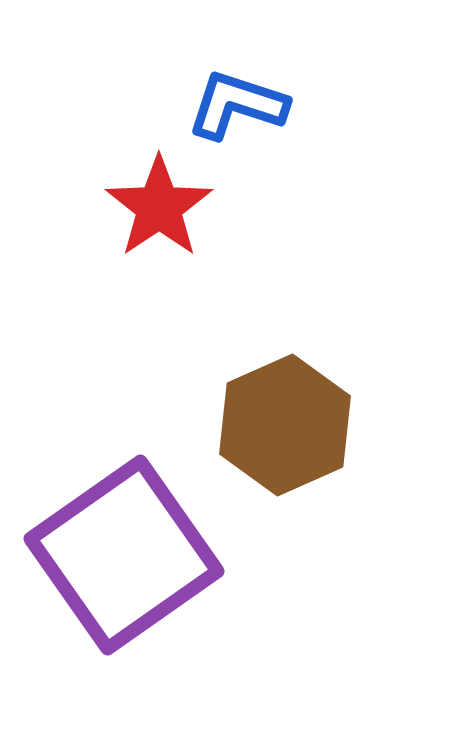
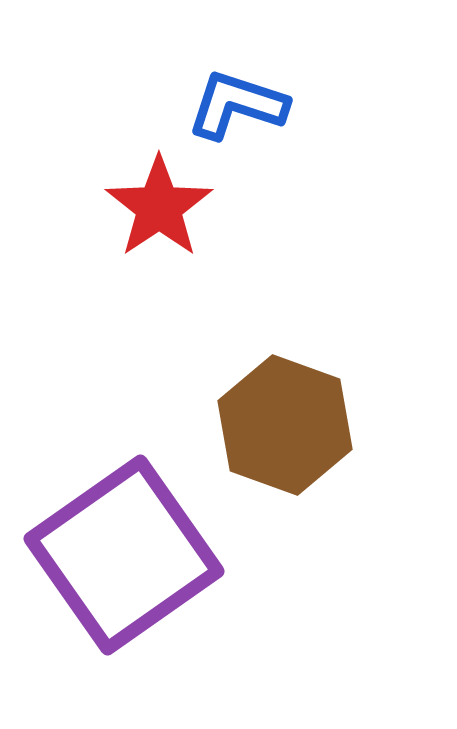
brown hexagon: rotated 16 degrees counterclockwise
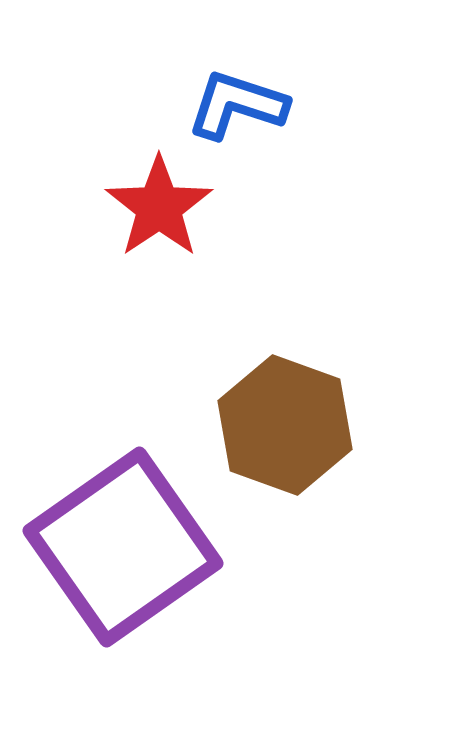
purple square: moved 1 px left, 8 px up
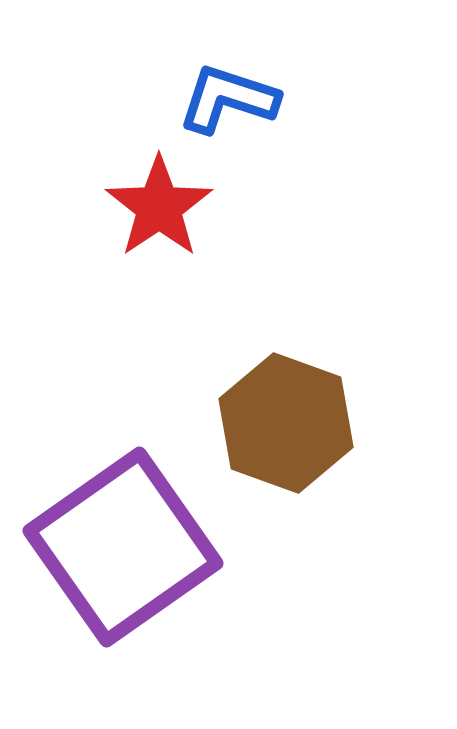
blue L-shape: moved 9 px left, 6 px up
brown hexagon: moved 1 px right, 2 px up
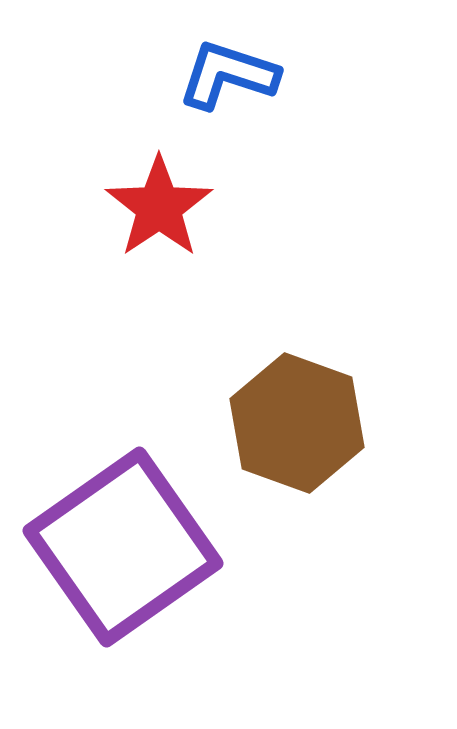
blue L-shape: moved 24 px up
brown hexagon: moved 11 px right
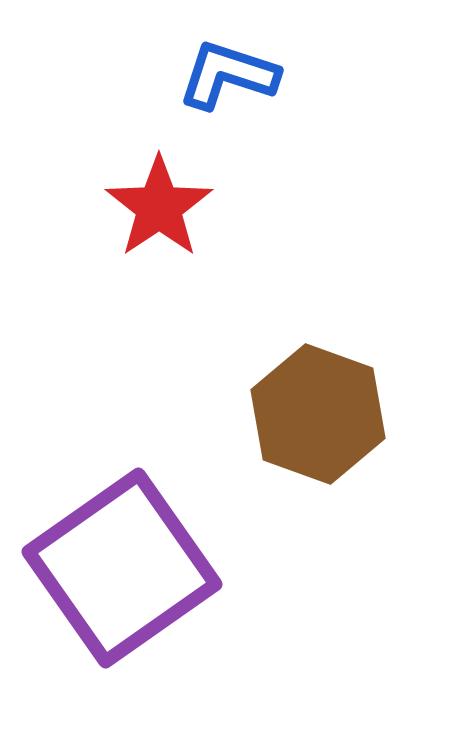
brown hexagon: moved 21 px right, 9 px up
purple square: moved 1 px left, 21 px down
